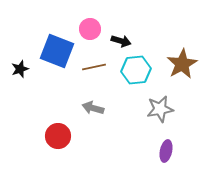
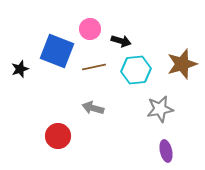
brown star: rotated 12 degrees clockwise
purple ellipse: rotated 25 degrees counterclockwise
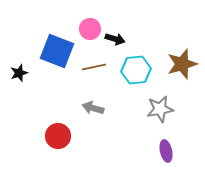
black arrow: moved 6 px left, 2 px up
black star: moved 1 px left, 4 px down
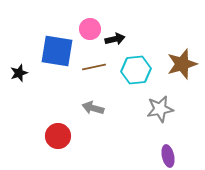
black arrow: rotated 30 degrees counterclockwise
blue square: rotated 12 degrees counterclockwise
purple ellipse: moved 2 px right, 5 px down
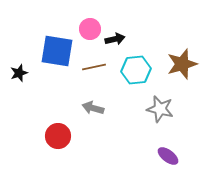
gray star: rotated 24 degrees clockwise
purple ellipse: rotated 40 degrees counterclockwise
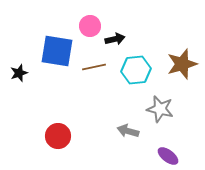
pink circle: moved 3 px up
gray arrow: moved 35 px right, 23 px down
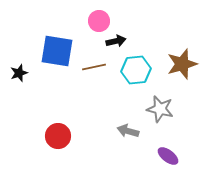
pink circle: moved 9 px right, 5 px up
black arrow: moved 1 px right, 2 px down
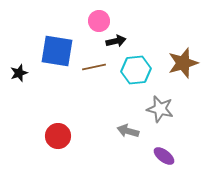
brown star: moved 1 px right, 1 px up
purple ellipse: moved 4 px left
